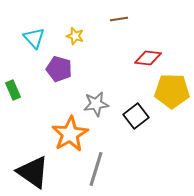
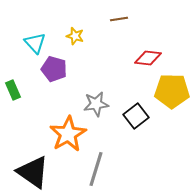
cyan triangle: moved 1 px right, 5 px down
purple pentagon: moved 5 px left
orange star: moved 2 px left
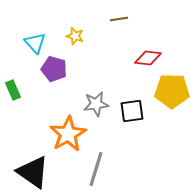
black square: moved 4 px left, 5 px up; rotated 30 degrees clockwise
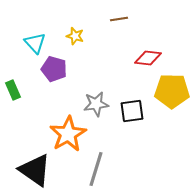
black triangle: moved 2 px right, 2 px up
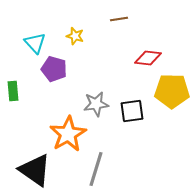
green rectangle: moved 1 px down; rotated 18 degrees clockwise
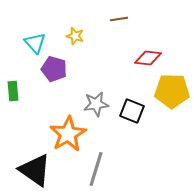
black square: rotated 30 degrees clockwise
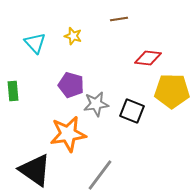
yellow star: moved 2 px left
purple pentagon: moved 17 px right, 16 px down
orange star: rotated 21 degrees clockwise
gray line: moved 4 px right, 6 px down; rotated 20 degrees clockwise
